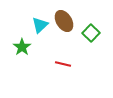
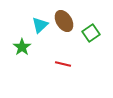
green square: rotated 12 degrees clockwise
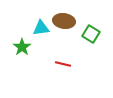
brown ellipse: rotated 50 degrees counterclockwise
cyan triangle: moved 1 px right, 3 px down; rotated 36 degrees clockwise
green square: moved 1 px down; rotated 24 degrees counterclockwise
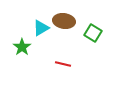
cyan triangle: rotated 24 degrees counterclockwise
green square: moved 2 px right, 1 px up
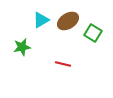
brown ellipse: moved 4 px right; rotated 40 degrees counterclockwise
cyan triangle: moved 8 px up
green star: rotated 24 degrees clockwise
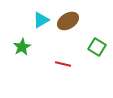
green square: moved 4 px right, 14 px down
green star: rotated 18 degrees counterclockwise
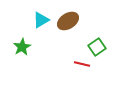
green square: rotated 24 degrees clockwise
red line: moved 19 px right
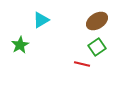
brown ellipse: moved 29 px right
green star: moved 2 px left, 2 px up
